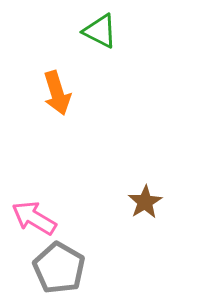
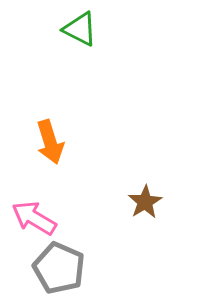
green triangle: moved 20 px left, 2 px up
orange arrow: moved 7 px left, 49 px down
gray pentagon: rotated 6 degrees counterclockwise
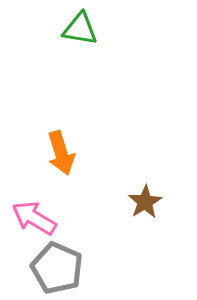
green triangle: rotated 18 degrees counterclockwise
orange arrow: moved 11 px right, 11 px down
gray pentagon: moved 2 px left
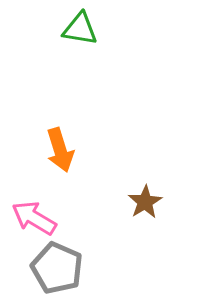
orange arrow: moved 1 px left, 3 px up
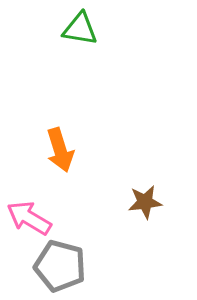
brown star: rotated 24 degrees clockwise
pink arrow: moved 5 px left
gray pentagon: moved 3 px right, 2 px up; rotated 9 degrees counterclockwise
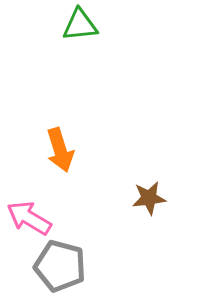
green triangle: moved 4 px up; rotated 15 degrees counterclockwise
brown star: moved 4 px right, 4 px up
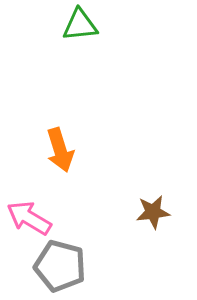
brown star: moved 4 px right, 14 px down
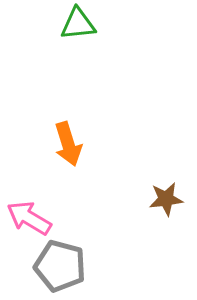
green triangle: moved 2 px left, 1 px up
orange arrow: moved 8 px right, 6 px up
brown star: moved 13 px right, 13 px up
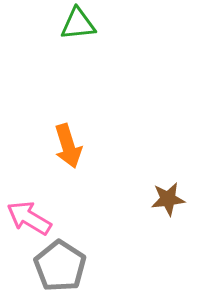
orange arrow: moved 2 px down
brown star: moved 2 px right
gray pentagon: rotated 18 degrees clockwise
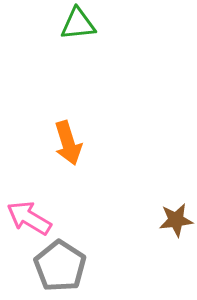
orange arrow: moved 3 px up
brown star: moved 8 px right, 21 px down
